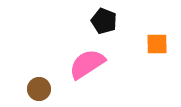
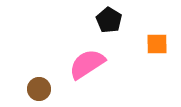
black pentagon: moved 5 px right, 1 px up; rotated 10 degrees clockwise
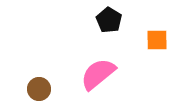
orange square: moved 4 px up
pink semicircle: moved 11 px right, 10 px down; rotated 6 degrees counterclockwise
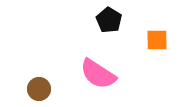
pink semicircle: rotated 108 degrees counterclockwise
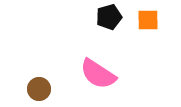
black pentagon: moved 3 px up; rotated 25 degrees clockwise
orange square: moved 9 px left, 20 px up
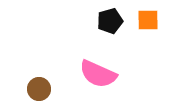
black pentagon: moved 1 px right, 4 px down
pink semicircle: rotated 9 degrees counterclockwise
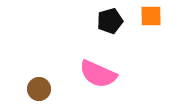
orange square: moved 3 px right, 4 px up
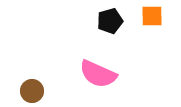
orange square: moved 1 px right
brown circle: moved 7 px left, 2 px down
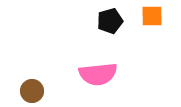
pink semicircle: rotated 30 degrees counterclockwise
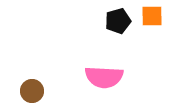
black pentagon: moved 8 px right
pink semicircle: moved 6 px right, 3 px down; rotated 9 degrees clockwise
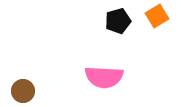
orange square: moved 5 px right; rotated 30 degrees counterclockwise
brown circle: moved 9 px left
